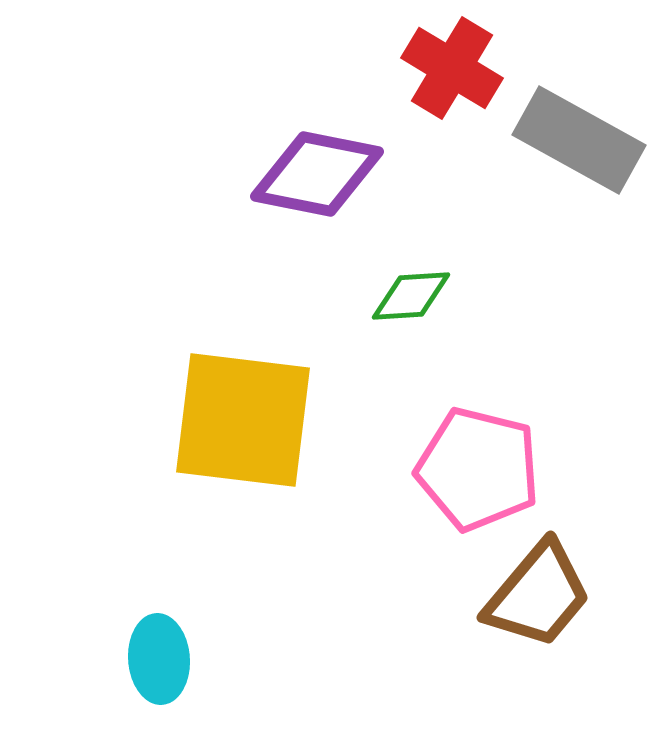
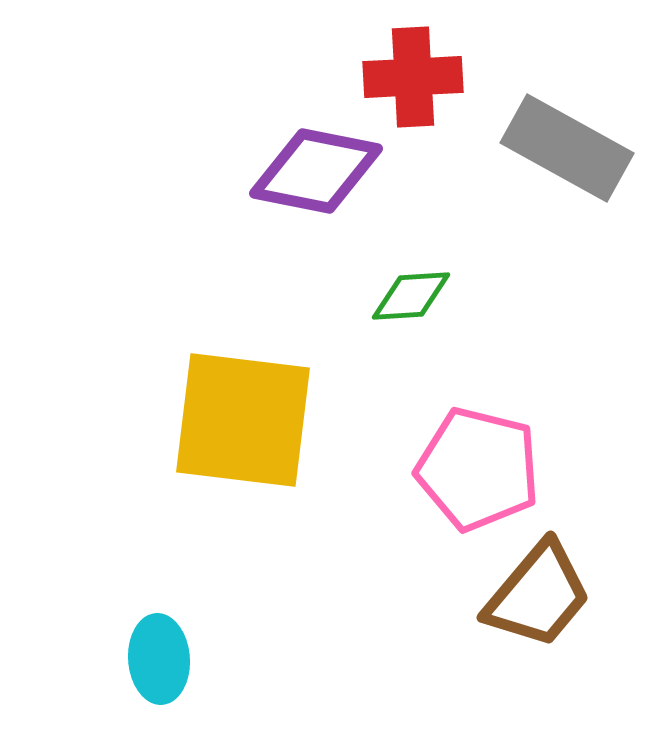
red cross: moved 39 px left, 9 px down; rotated 34 degrees counterclockwise
gray rectangle: moved 12 px left, 8 px down
purple diamond: moved 1 px left, 3 px up
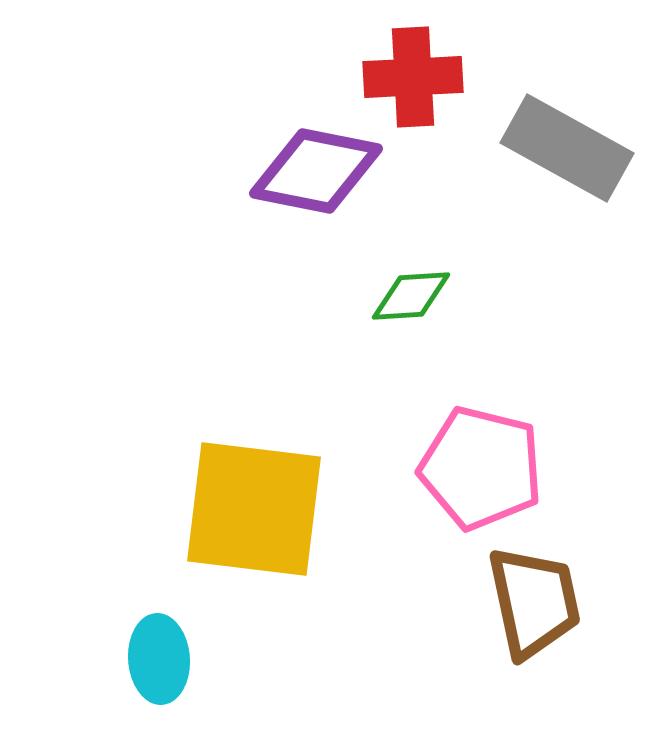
yellow square: moved 11 px right, 89 px down
pink pentagon: moved 3 px right, 1 px up
brown trapezoid: moved 4 px left, 7 px down; rotated 52 degrees counterclockwise
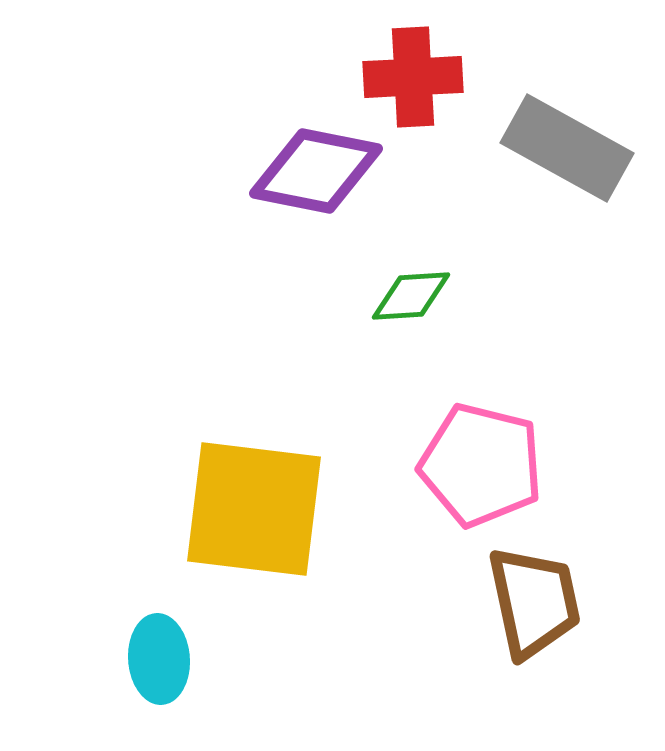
pink pentagon: moved 3 px up
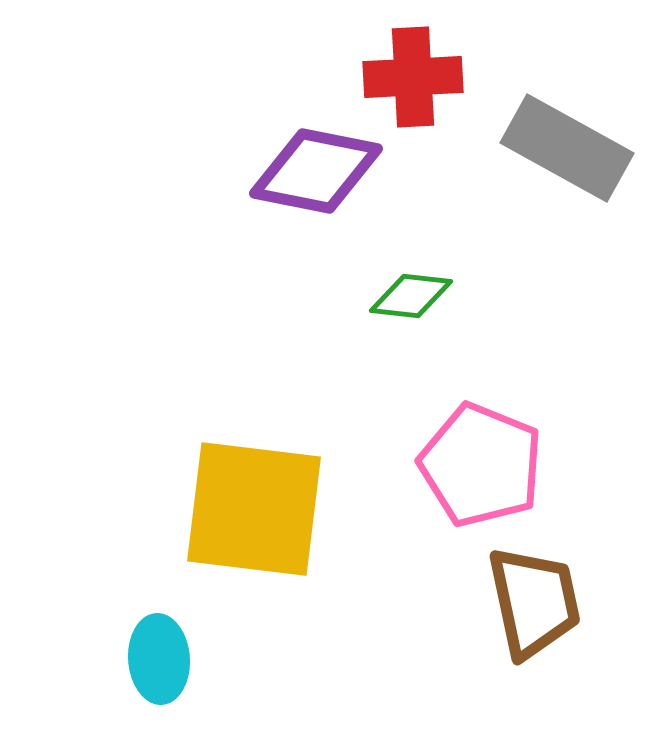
green diamond: rotated 10 degrees clockwise
pink pentagon: rotated 8 degrees clockwise
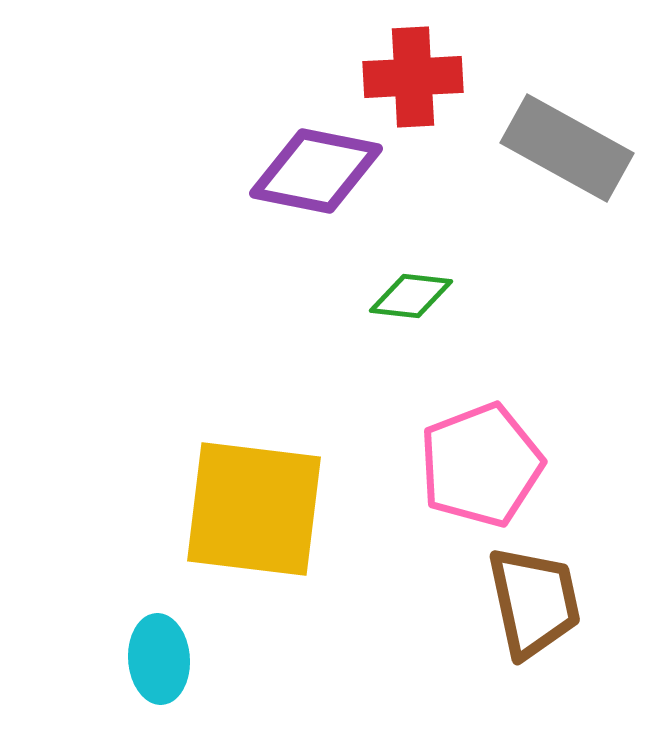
pink pentagon: rotated 29 degrees clockwise
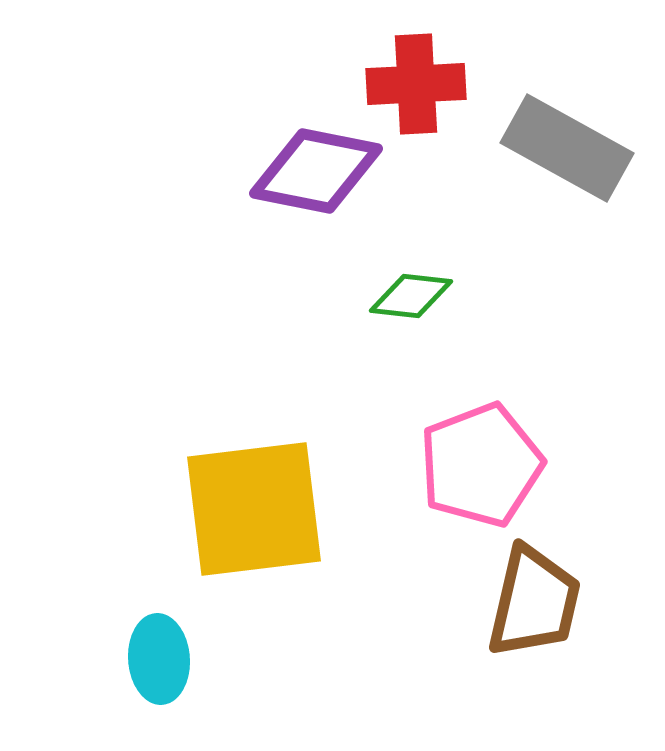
red cross: moved 3 px right, 7 px down
yellow square: rotated 14 degrees counterclockwise
brown trapezoid: rotated 25 degrees clockwise
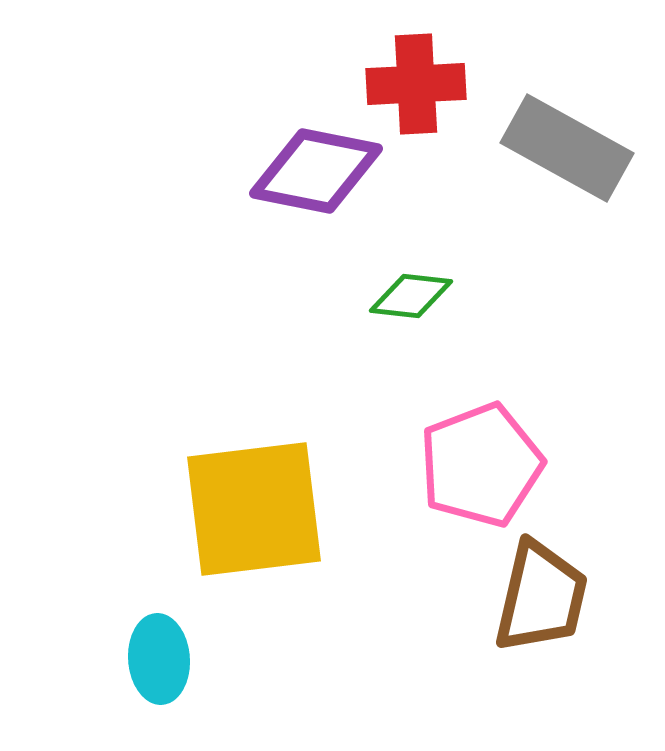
brown trapezoid: moved 7 px right, 5 px up
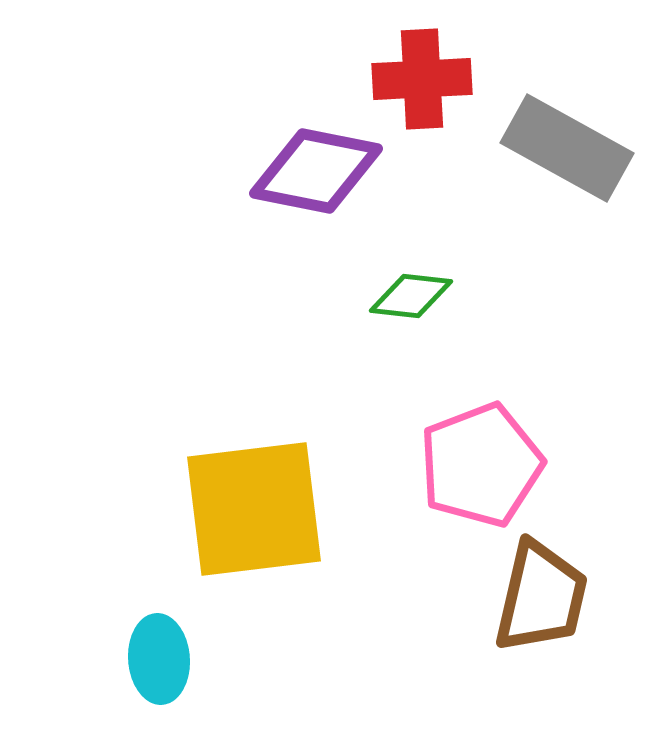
red cross: moved 6 px right, 5 px up
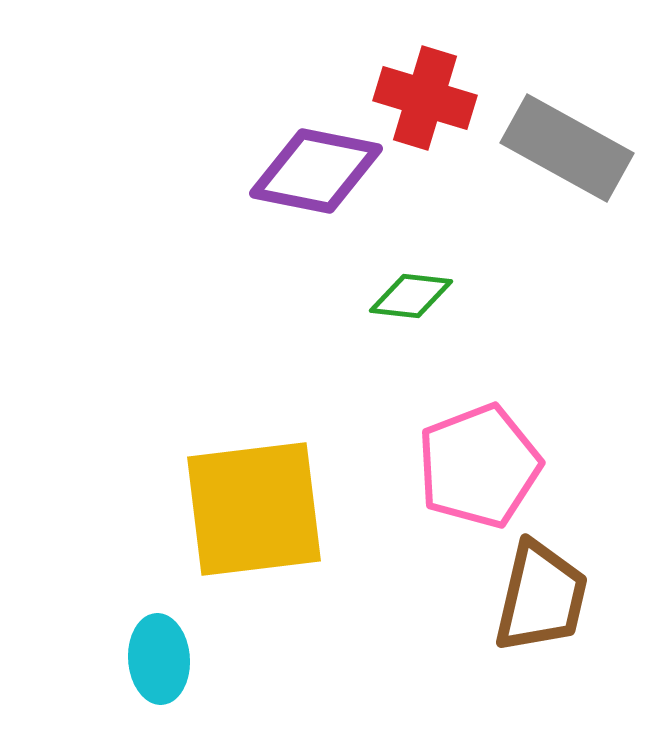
red cross: moved 3 px right, 19 px down; rotated 20 degrees clockwise
pink pentagon: moved 2 px left, 1 px down
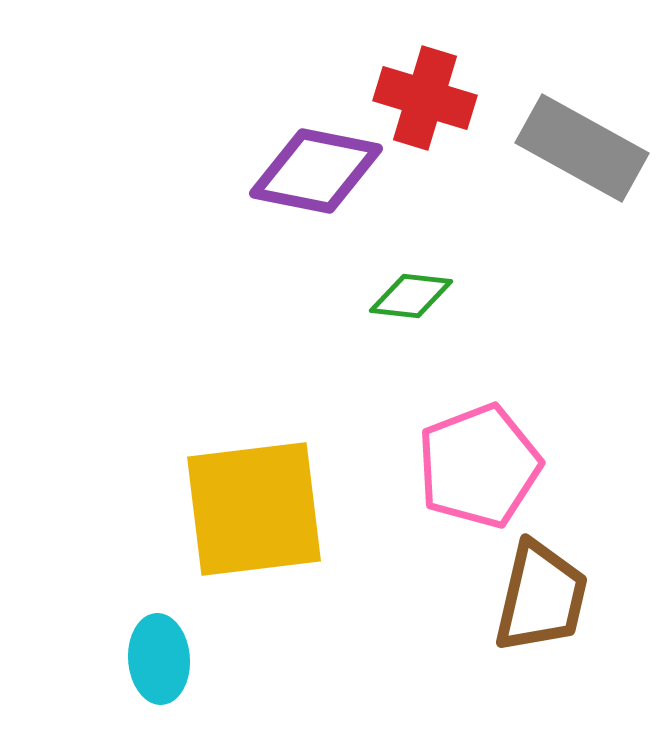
gray rectangle: moved 15 px right
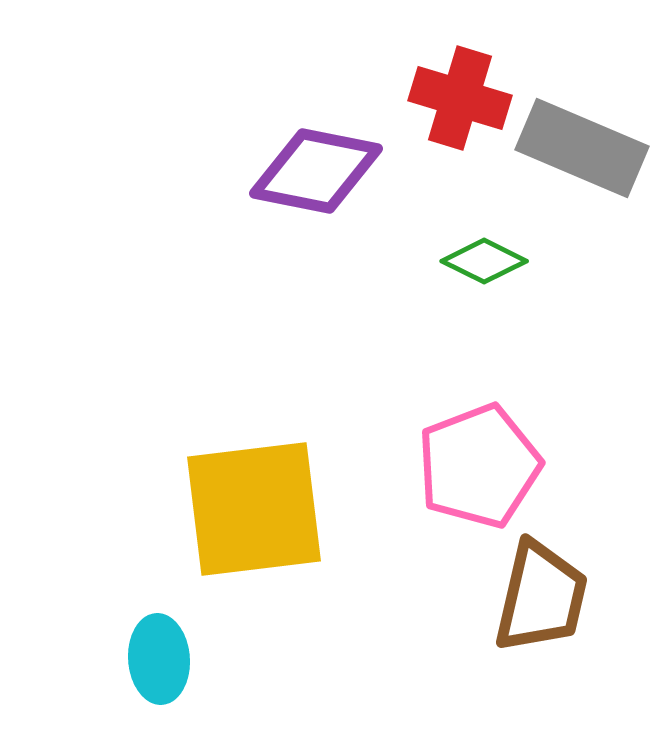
red cross: moved 35 px right
gray rectangle: rotated 6 degrees counterclockwise
green diamond: moved 73 px right, 35 px up; rotated 20 degrees clockwise
